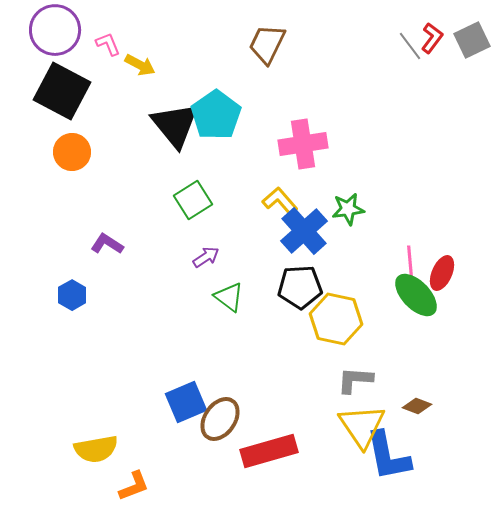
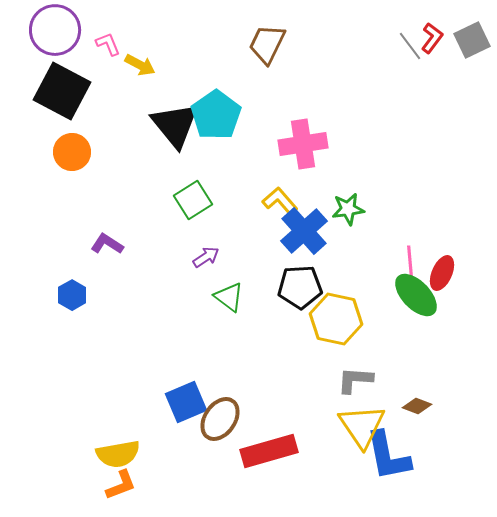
yellow semicircle: moved 22 px right, 5 px down
orange L-shape: moved 13 px left, 1 px up
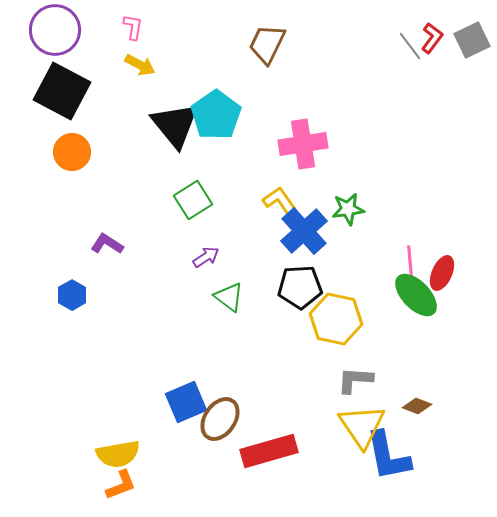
pink L-shape: moved 25 px right, 17 px up; rotated 32 degrees clockwise
yellow L-shape: rotated 6 degrees clockwise
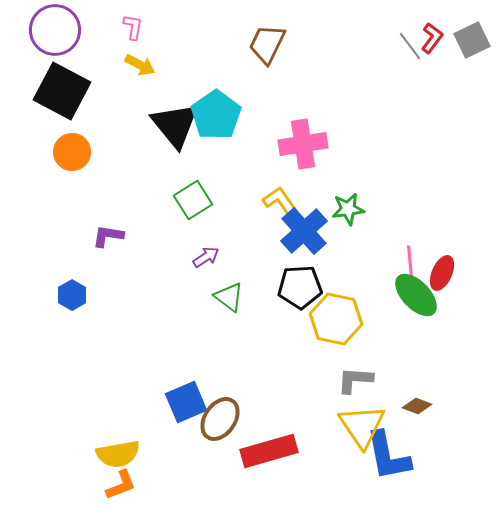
purple L-shape: moved 1 px right, 8 px up; rotated 24 degrees counterclockwise
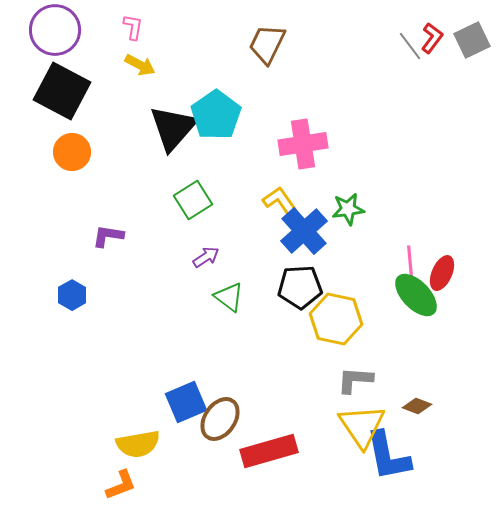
black triangle: moved 2 px left, 3 px down; rotated 20 degrees clockwise
yellow semicircle: moved 20 px right, 10 px up
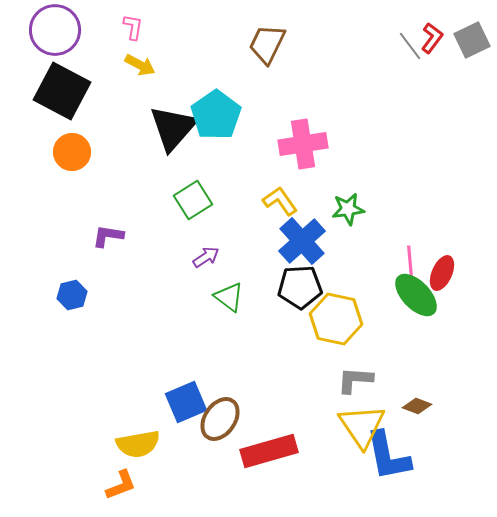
blue cross: moved 2 px left, 10 px down
blue hexagon: rotated 16 degrees clockwise
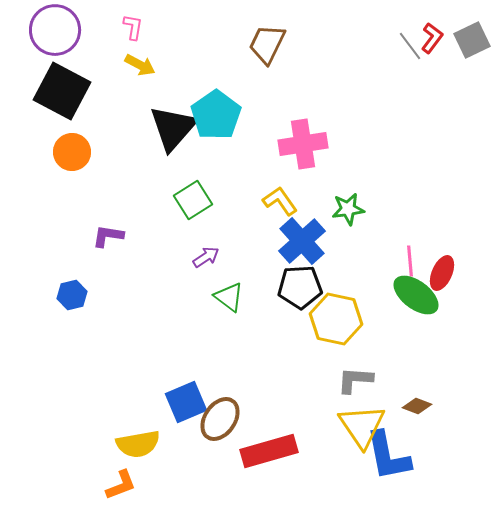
green ellipse: rotated 9 degrees counterclockwise
